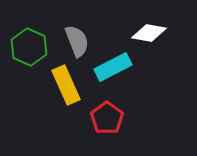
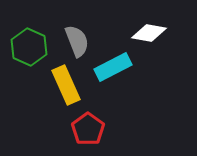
red pentagon: moved 19 px left, 11 px down
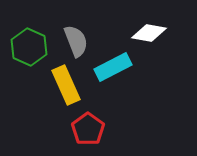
gray semicircle: moved 1 px left
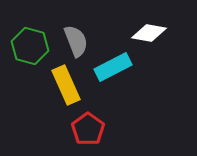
green hexagon: moved 1 px right, 1 px up; rotated 9 degrees counterclockwise
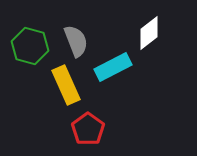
white diamond: rotated 48 degrees counterclockwise
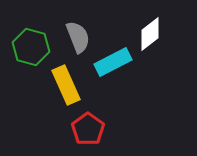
white diamond: moved 1 px right, 1 px down
gray semicircle: moved 2 px right, 4 px up
green hexagon: moved 1 px right, 1 px down
cyan rectangle: moved 5 px up
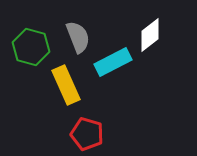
white diamond: moved 1 px down
red pentagon: moved 1 px left, 5 px down; rotated 20 degrees counterclockwise
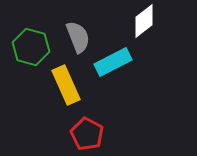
white diamond: moved 6 px left, 14 px up
red pentagon: rotated 12 degrees clockwise
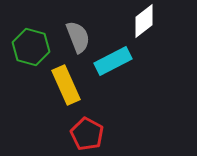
cyan rectangle: moved 1 px up
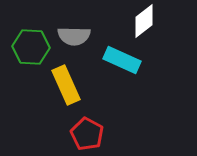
gray semicircle: moved 4 px left, 1 px up; rotated 112 degrees clockwise
green hexagon: rotated 12 degrees counterclockwise
cyan rectangle: moved 9 px right, 1 px up; rotated 51 degrees clockwise
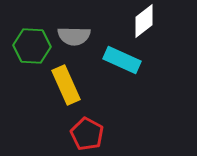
green hexagon: moved 1 px right, 1 px up
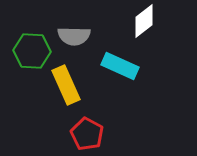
green hexagon: moved 5 px down
cyan rectangle: moved 2 px left, 6 px down
